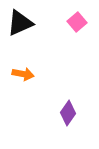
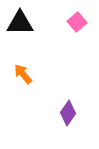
black triangle: rotated 24 degrees clockwise
orange arrow: rotated 140 degrees counterclockwise
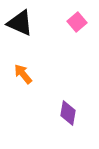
black triangle: rotated 24 degrees clockwise
purple diamond: rotated 25 degrees counterclockwise
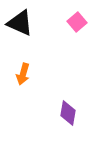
orange arrow: rotated 125 degrees counterclockwise
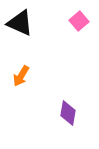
pink square: moved 2 px right, 1 px up
orange arrow: moved 2 px left, 2 px down; rotated 15 degrees clockwise
